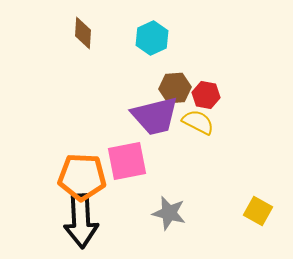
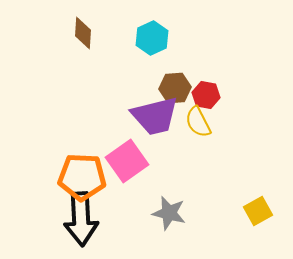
yellow semicircle: rotated 144 degrees counterclockwise
pink square: rotated 24 degrees counterclockwise
yellow square: rotated 32 degrees clockwise
black arrow: moved 2 px up
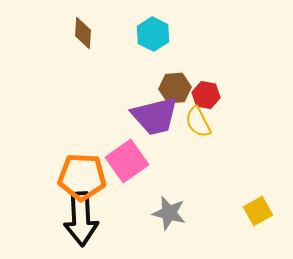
cyan hexagon: moved 1 px right, 4 px up; rotated 8 degrees counterclockwise
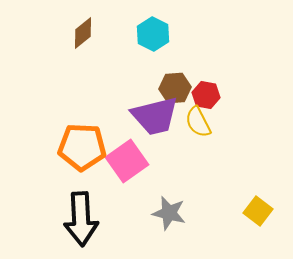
brown diamond: rotated 48 degrees clockwise
orange pentagon: moved 30 px up
yellow square: rotated 24 degrees counterclockwise
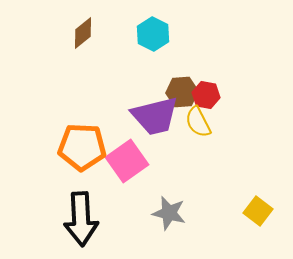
brown hexagon: moved 7 px right, 4 px down
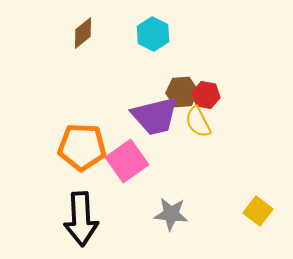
gray star: moved 2 px right, 1 px down; rotated 8 degrees counterclockwise
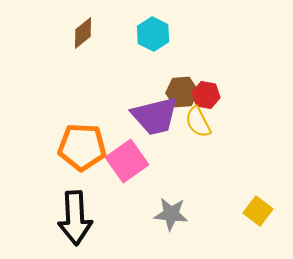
black arrow: moved 6 px left, 1 px up
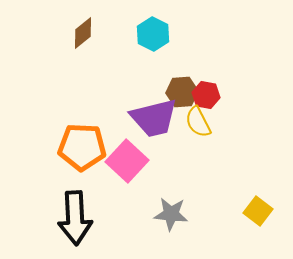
purple trapezoid: moved 1 px left, 2 px down
pink square: rotated 12 degrees counterclockwise
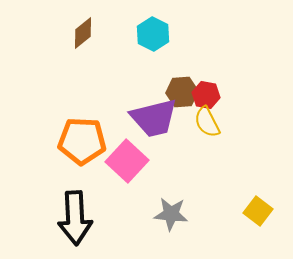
yellow semicircle: moved 9 px right
orange pentagon: moved 6 px up
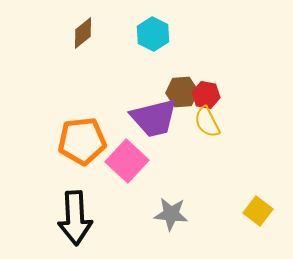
orange pentagon: rotated 9 degrees counterclockwise
